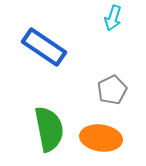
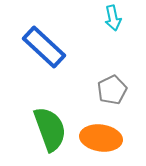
cyan arrow: rotated 30 degrees counterclockwise
blue rectangle: rotated 9 degrees clockwise
green semicircle: moved 1 px right; rotated 9 degrees counterclockwise
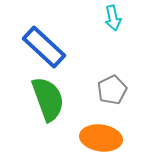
green semicircle: moved 2 px left, 30 px up
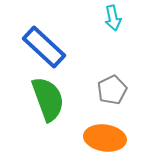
orange ellipse: moved 4 px right
